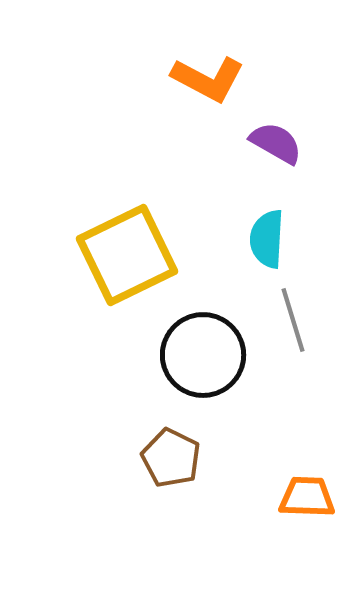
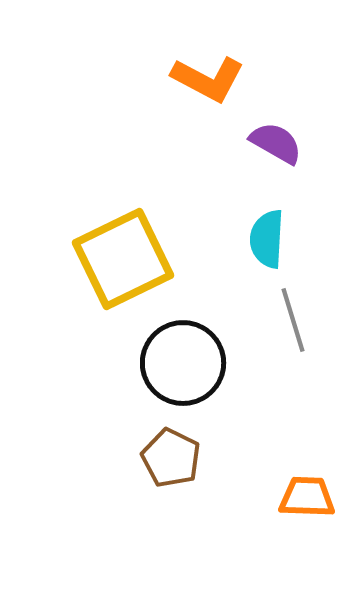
yellow square: moved 4 px left, 4 px down
black circle: moved 20 px left, 8 px down
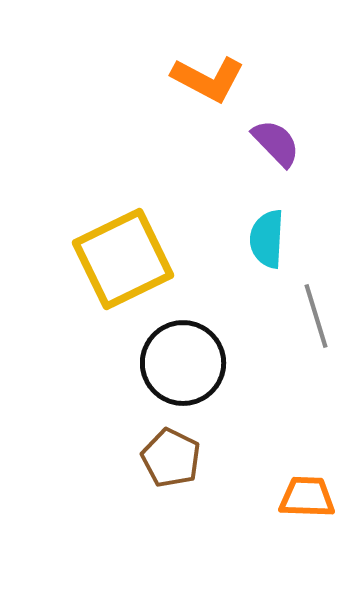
purple semicircle: rotated 16 degrees clockwise
gray line: moved 23 px right, 4 px up
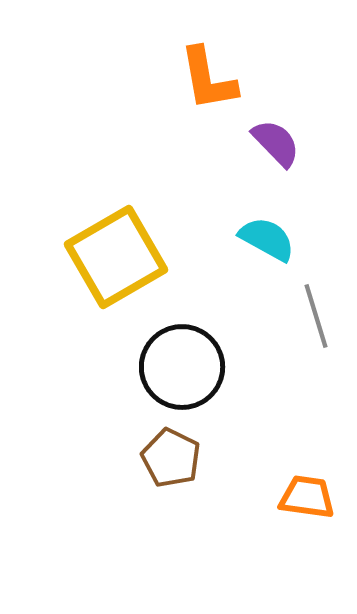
orange L-shape: rotated 52 degrees clockwise
cyan semicircle: rotated 116 degrees clockwise
yellow square: moved 7 px left, 2 px up; rotated 4 degrees counterclockwise
black circle: moved 1 px left, 4 px down
orange trapezoid: rotated 6 degrees clockwise
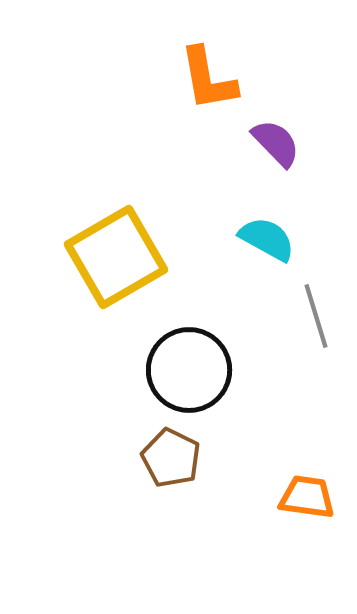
black circle: moved 7 px right, 3 px down
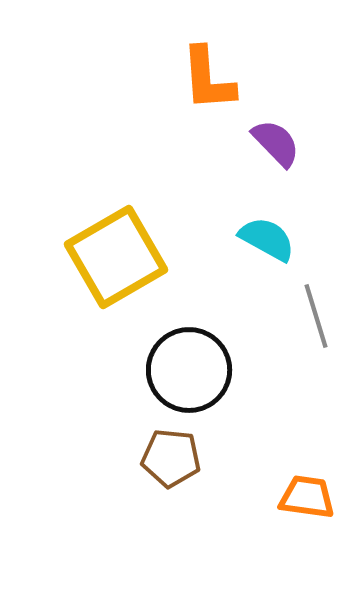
orange L-shape: rotated 6 degrees clockwise
brown pentagon: rotated 20 degrees counterclockwise
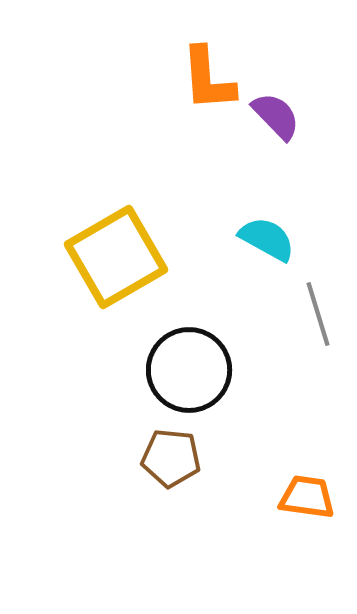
purple semicircle: moved 27 px up
gray line: moved 2 px right, 2 px up
